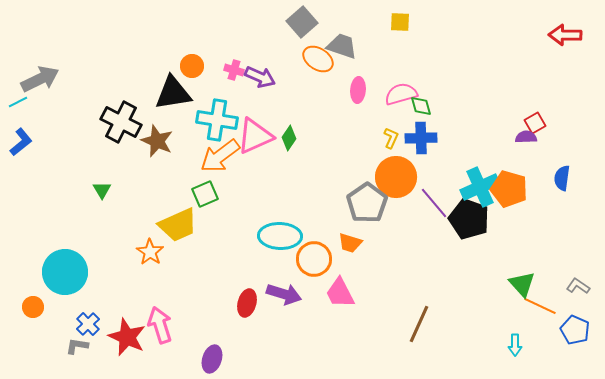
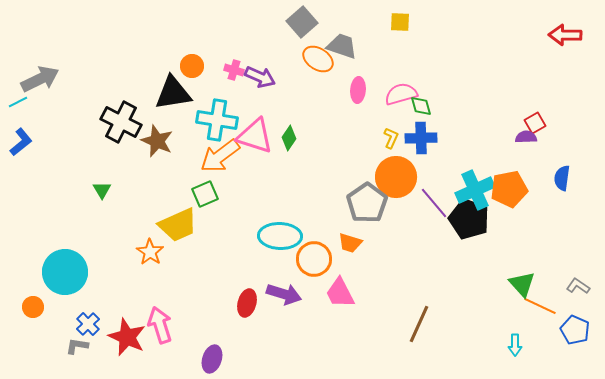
pink triangle at (255, 136): rotated 42 degrees clockwise
cyan cross at (480, 187): moved 5 px left, 3 px down
orange pentagon at (509, 189): rotated 27 degrees counterclockwise
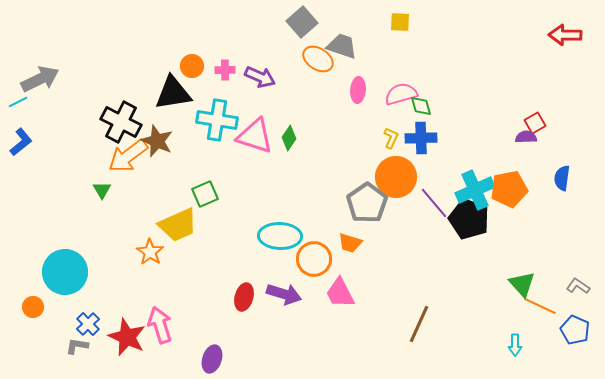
pink cross at (234, 70): moved 9 px left; rotated 18 degrees counterclockwise
orange arrow at (220, 156): moved 92 px left
red ellipse at (247, 303): moved 3 px left, 6 px up
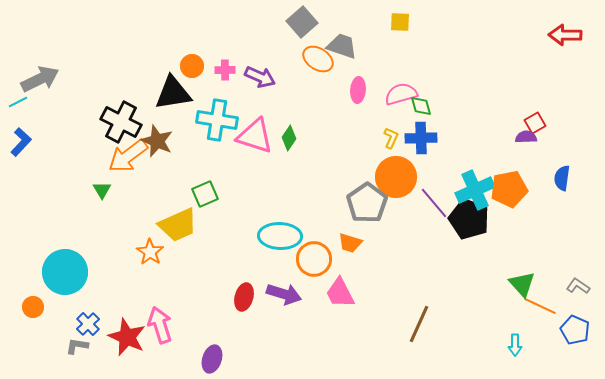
blue L-shape at (21, 142): rotated 8 degrees counterclockwise
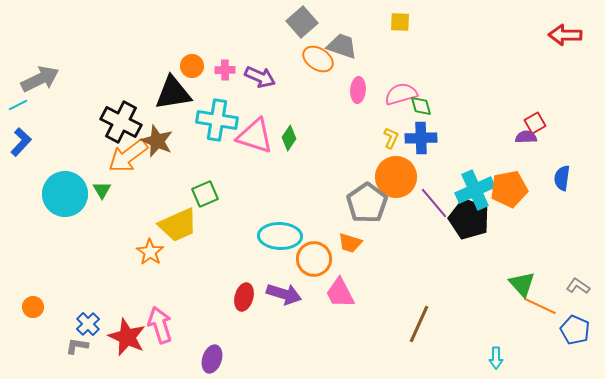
cyan line at (18, 102): moved 3 px down
cyan circle at (65, 272): moved 78 px up
cyan arrow at (515, 345): moved 19 px left, 13 px down
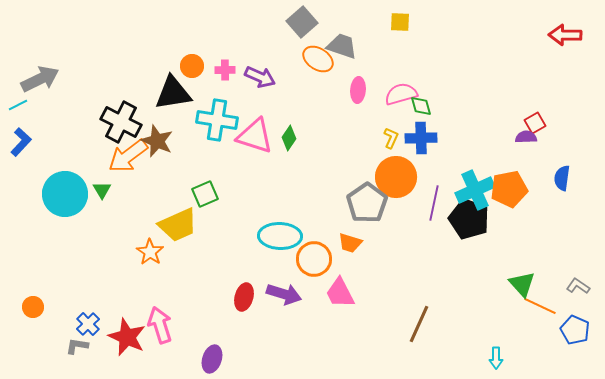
purple line at (434, 203): rotated 52 degrees clockwise
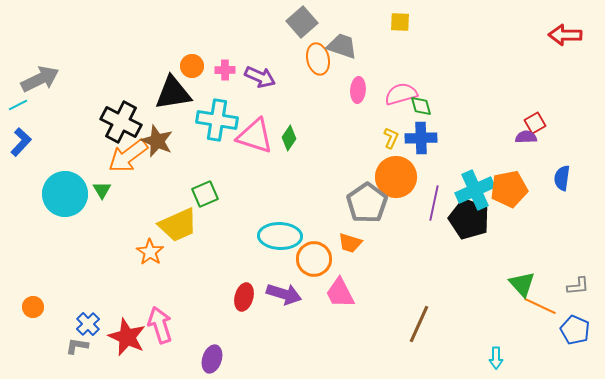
orange ellipse at (318, 59): rotated 44 degrees clockwise
gray L-shape at (578, 286): rotated 140 degrees clockwise
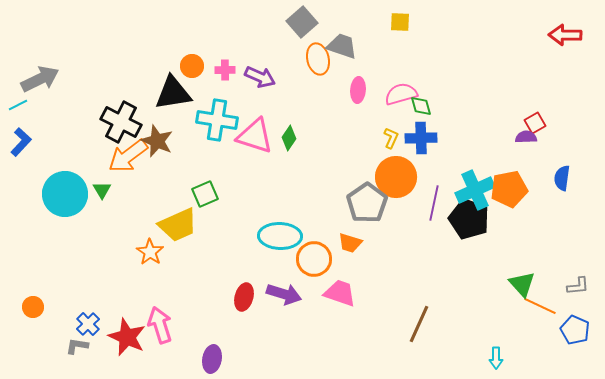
pink trapezoid at (340, 293): rotated 136 degrees clockwise
purple ellipse at (212, 359): rotated 8 degrees counterclockwise
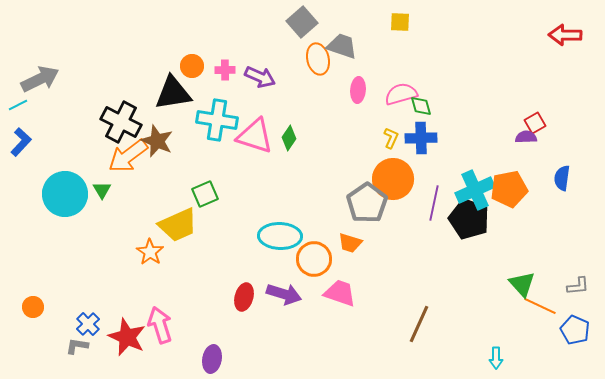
orange circle at (396, 177): moved 3 px left, 2 px down
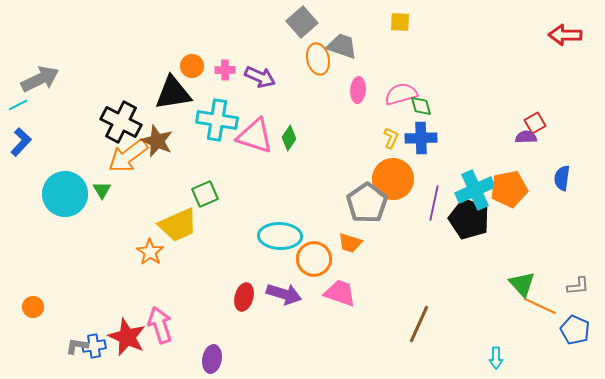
blue cross at (88, 324): moved 6 px right, 22 px down; rotated 35 degrees clockwise
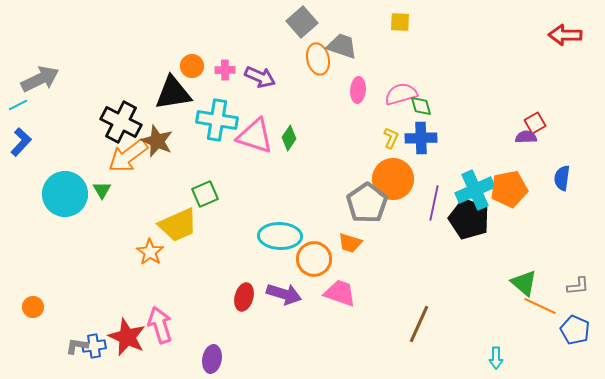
green triangle at (522, 284): moved 2 px right, 1 px up; rotated 8 degrees counterclockwise
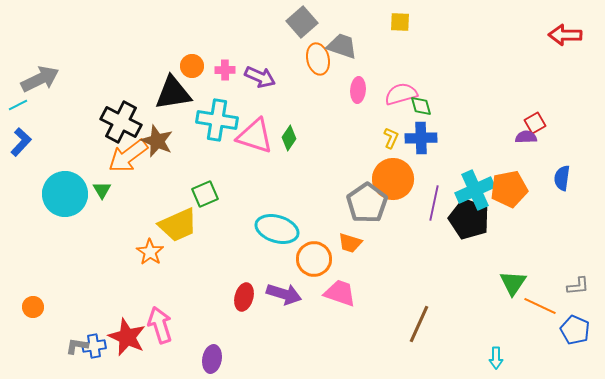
cyan ellipse at (280, 236): moved 3 px left, 7 px up; rotated 15 degrees clockwise
green triangle at (524, 283): moved 11 px left; rotated 24 degrees clockwise
